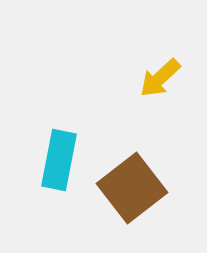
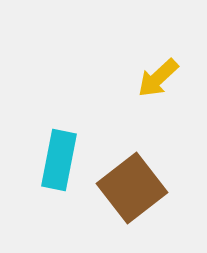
yellow arrow: moved 2 px left
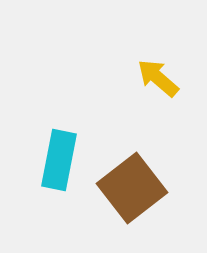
yellow arrow: rotated 84 degrees clockwise
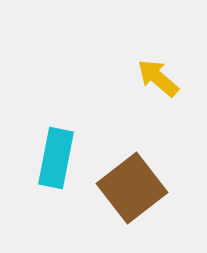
cyan rectangle: moved 3 px left, 2 px up
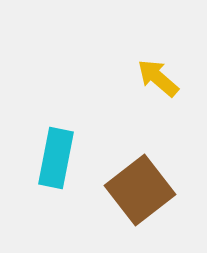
brown square: moved 8 px right, 2 px down
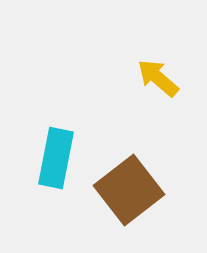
brown square: moved 11 px left
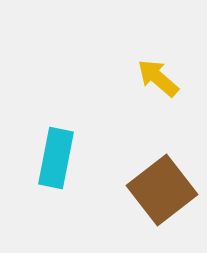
brown square: moved 33 px right
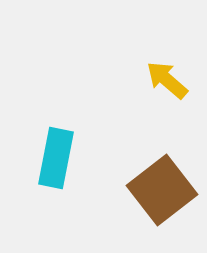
yellow arrow: moved 9 px right, 2 px down
